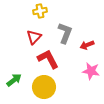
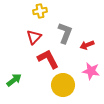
yellow circle: moved 19 px right, 2 px up
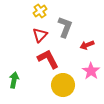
yellow cross: rotated 24 degrees counterclockwise
gray L-shape: moved 6 px up
red triangle: moved 6 px right, 2 px up
pink star: rotated 24 degrees clockwise
green arrow: rotated 42 degrees counterclockwise
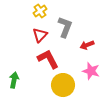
pink star: rotated 18 degrees counterclockwise
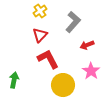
gray L-shape: moved 8 px right, 5 px up; rotated 20 degrees clockwise
pink star: rotated 18 degrees clockwise
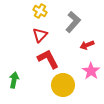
yellow cross: rotated 24 degrees counterclockwise
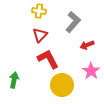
yellow cross: moved 1 px left; rotated 24 degrees counterclockwise
yellow circle: moved 1 px left
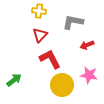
gray L-shape: rotated 120 degrees counterclockwise
red L-shape: moved 2 px right
pink star: moved 2 px left, 4 px down; rotated 24 degrees counterclockwise
green arrow: rotated 42 degrees clockwise
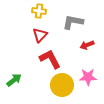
pink star: moved 1 px left, 2 px down; rotated 12 degrees counterclockwise
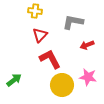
yellow cross: moved 4 px left
pink star: rotated 12 degrees clockwise
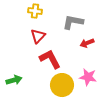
red triangle: moved 2 px left, 1 px down
red arrow: moved 2 px up
green arrow: rotated 21 degrees clockwise
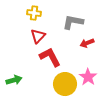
yellow cross: moved 1 px left, 2 px down
red L-shape: moved 2 px up
pink star: rotated 24 degrees clockwise
yellow circle: moved 3 px right, 1 px up
